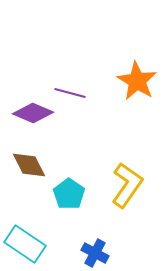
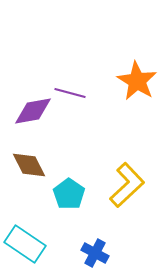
purple diamond: moved 2 px up; rotated 33 degrees counterclockwise
yellow L-shape: rotated 12 degrees clockwise
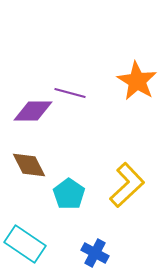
purple diamond: rotated 9 degrees clockwise
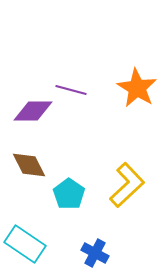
orange star: moved 7 px down
purple line: moved 1 px right, 3 px up
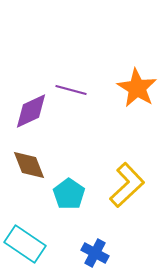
purple diamond: moved 2 px left; rotated 24 degrees counterclockwise
brown diamond: rotated 6 degrees clockwise
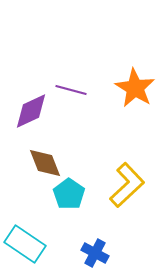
orange star: moved 2 px left
brown diamond: moved 16 px right, 2 px up
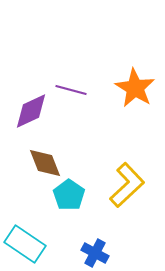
cyan pentagon: moved 1 px down
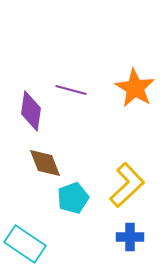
purple diamond: rotated 57 degrees counterclockwise
cyan pentagon: moved 4 px right, 3 px down; rotated 16 degrees clockwise
blue cross: moved 35 px right, 16 px up; rotated 28 degrees counterclockwise
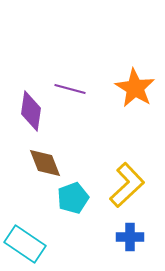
purple line: moved 1 px left, 1 px up
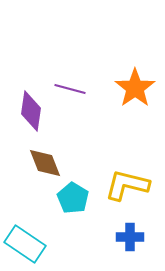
orange star: rotated 6 degrees clockwise
yellow L-shape: rotated 123 degrees counterclockwise
cyan pentagon: rotated 20 degrees counterclockwise
